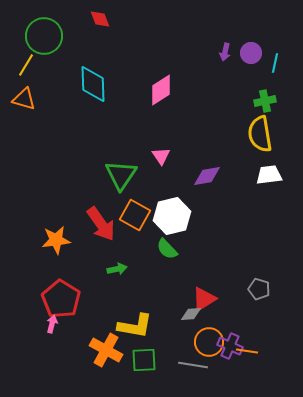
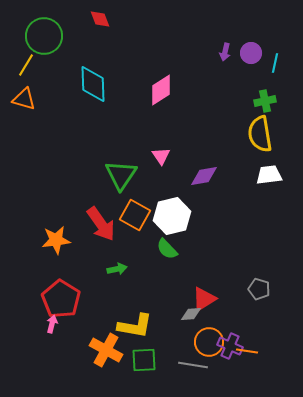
purple diamond: moved 3 px left
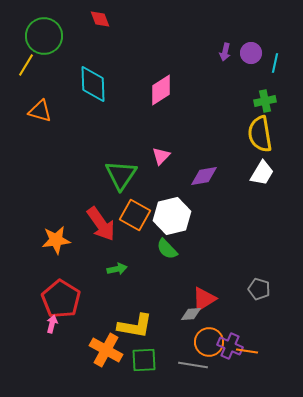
orange triangle: moved 16 px right, 12 px down
pink triangle: rotated 18 degrees clockwise
white trapezoid: moved 7 px left, 2 px up; rotated 128 degrees clockwise
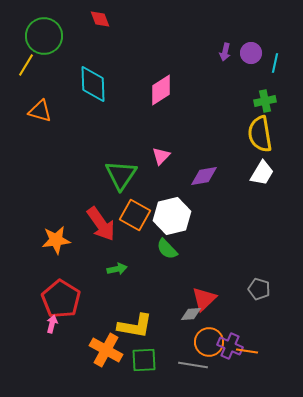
red triangle: rotated 12 degrees counterclockwise
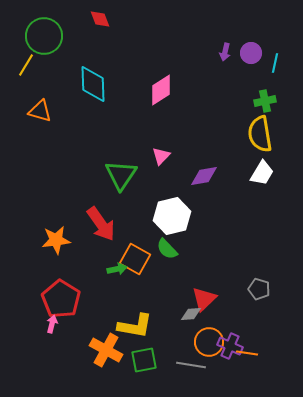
orange square: moved 44 px down
orange line: moved 2 px down
green square: rotated 8 degrees counterclockwise
gray line: moved 2 px left
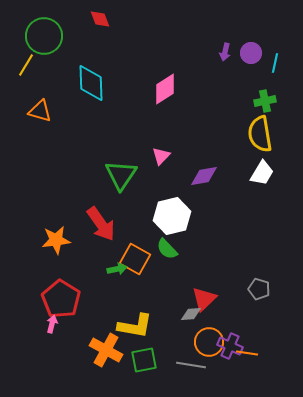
cyan diamond: moved 2 px left, 1 px up
pink diamond: moved 4 px right, 1 px up
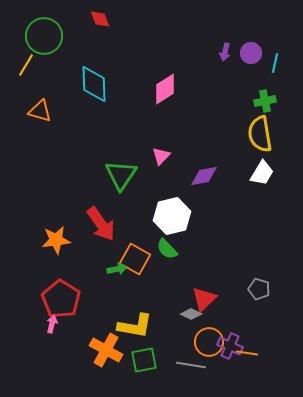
cyan diamond: moved 3 px right, 1 px down
gray diamond: rotated 30 degrees clockwise
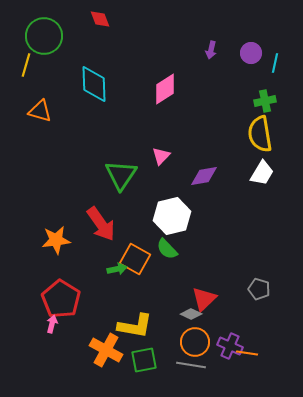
purple arrow: moved 14 px left, 2 px up
yellow line: rotated 15 degrees counterclockwise
orange circle: moved 14 px left
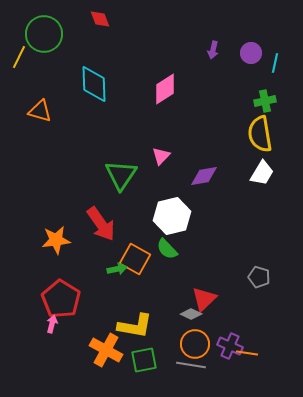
green circle: moved 2 px up
purple arrow: moved 2 px right
yellow line: moved 7 px left, 8 px up; rotated 10 degrees clockwise
gray pentagon: moved 12 px up
orange circle: moved 2 px down
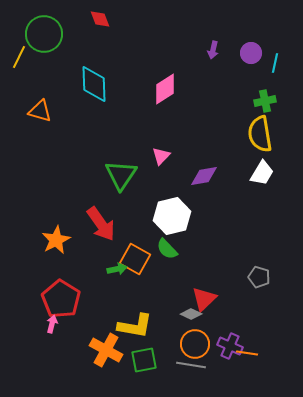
orange star: rotated 20 degrees counterclockwise
